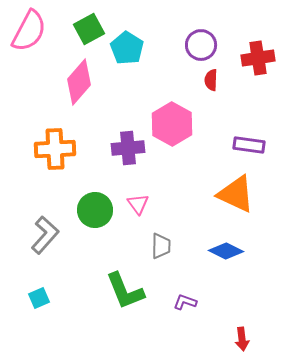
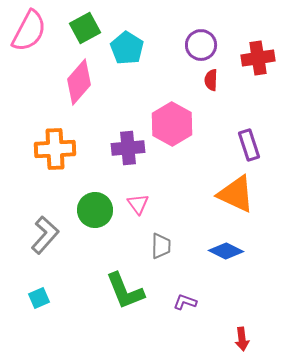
green square: moved 4 px left, 1 px up
purple rectangle: rotated 64 degrees clockwise
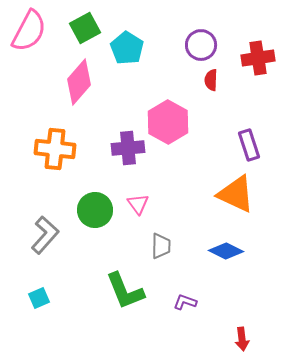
pink hexagon: moved 4 px left, 2 px up
orange cross: rotated 9 degrees clockwise
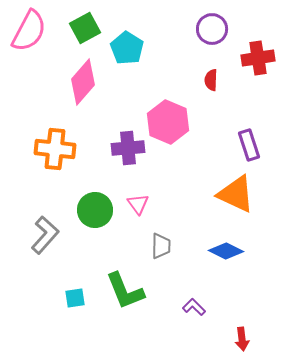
purple circle: moved 11 px right, 16 px up
pink diamond: moved 4 px right
pink hexagon: rotated 6 degrees counterclockwise
cyan square: moved 36 px right; rotated 15 degrees clockwise
purple L-shape: moved 9 px right, 5 px down; rotated 25 degrees clockwise
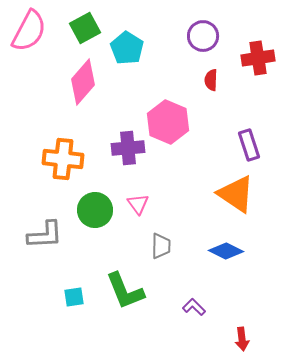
purple circle: moved 9 px left, 7 px down
orange cross: moved 8 px right, 10 px down
orange triangle: rotated 9 degrees clockwise
gray L-shape: rotated 45 degrees clockwise
cyan square: moved 1 px left, 1 px up
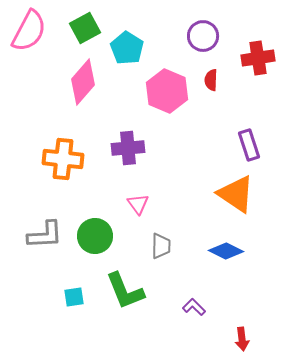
pink hexagon: moved 1 px left, 31 px up
green circle: moved 26 px down
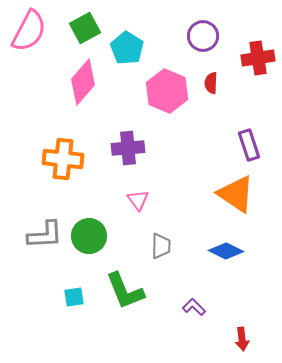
red semicircle: moved 3 px down
pink triangle: moved 4 px up
green circle: moved 6 px left
